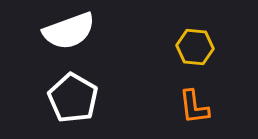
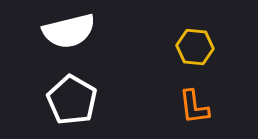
white semicircle: rotated 6 degrees clockwise
white pentagon: moved 1 px left, 2 px down
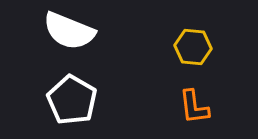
white semicircle: rotated 36 degrees clockwise
yellow hexagon: moved 2 px left
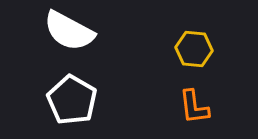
white semicircle: rotated 6 degrees clockwise
yellow hexagon: moved 1 px right, 2 px down
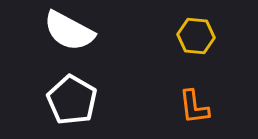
yellow hexagon: moved 2 px right, 13 px up
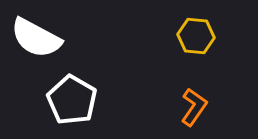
white semicircle: moved 33 px left, 7 px down
orange L-shape: rotated 138 degrees counterclockwise
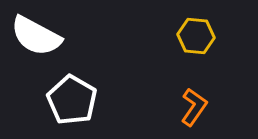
white semicircle: moved 2 px up
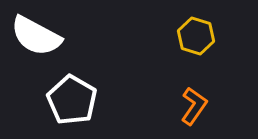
yellow hexagon: rotated 12 degrees clockwise
orange L-shape: moved 1 px up
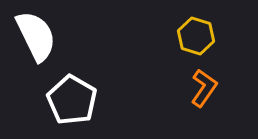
white semicircle: rotated 144 degrees counterclockwise
orange L-shape: moved 10 px right, 18 px up
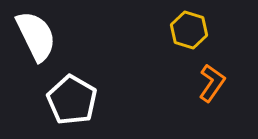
yellow hexagon: moved 7 px left, 6 px up
orange L-shape: moved 8 px right, 5 px up
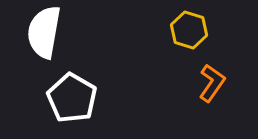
white semicircle: moved 8 px right, 4 px up; rotated 144 degrees counterclockwise
white pentagon: moved 2 px up
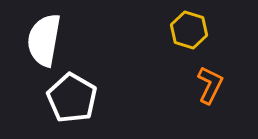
white semicircle: moved 8 px down
orange L-shape: moved 2 px left, 2 px down; rotated 9 degrees counterclockwise
